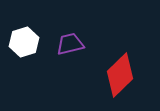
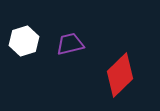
white hexagon: moved 1 px up
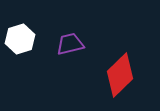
white hexagon: moved 4 px left, 2 px up
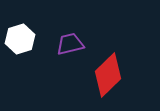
red diamond: moved 12 px left
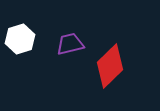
red diamond: moved 2 px right, 9 px up
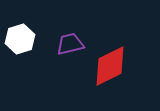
red diamond: rotated 18 degrees clockwise
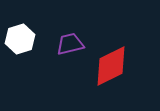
red diamond: moved 1 px right
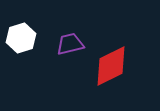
white hexagon: moved 1 px right, 1 px up
